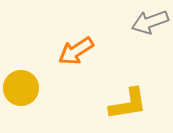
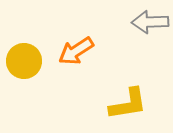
gray arrow: rotated 18 degrees clockwise
yellow circle: moved 3 px right, 27 px up
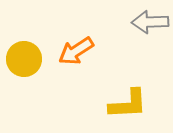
yellow circle: moved 2 px up
yellow L-shape: rotated 6 degrees clockwise
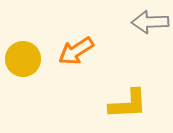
yellow circle: moved 1 px left
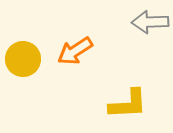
orange arrow: moved 1 px left
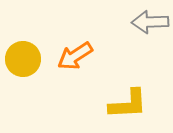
orange arrow: moved 5 px down
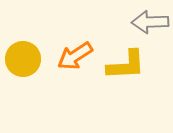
yellow L-shape: moved 2 px left, 39 px up
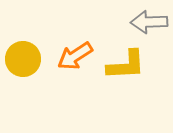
gray arrow: moved 1 px left
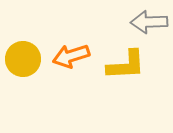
orange arrow: moved 4 px left; rotated 15 degrees clockwise
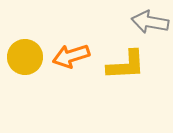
gray arrow: moved 1 px right; rotated 12 degrees clockwise
yellow circle: moved 2 px right, 2 px up
